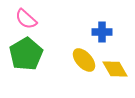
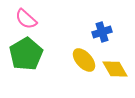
blue cross: rotated 18 degrees counterclockwise
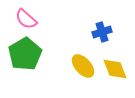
green pentagon: moved 1 px left
yellow ellipse: moved 1 px left, 6 px down
yellow diamond: rotated 8 degrees clockwise
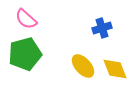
blue cross: moved 4 px up
green pentagon: rotated 16 degrees clockwise
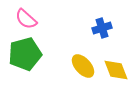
yellow diamond: moved 1 px right, 1 px down
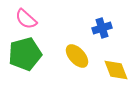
yellow ellipse: moved 6 px left, 10 px up
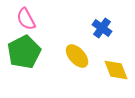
pink semicircle: rotated 20 degrees clockwise
blue cross: rotated 36 degrees counterclockwise
green pentagon: moved 1 px left, 2 px up; rotated 12 degrees counterclockwise
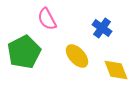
pink semicircle: moved 21 px right
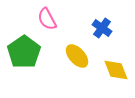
green pentagon: rotated 8 degrees counterclockwise
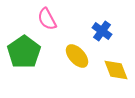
blue cross: moved 3 px down
